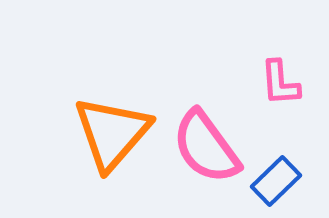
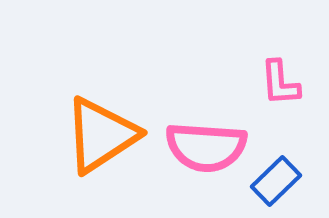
orange triangle: moved 11 px left, 2 px down; rotated 16 degrees clockwise
pink semicircle: rotated 50 degrees counterclockwise
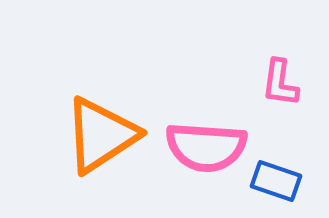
pink L-shape: rotated 12 degrees clockwise
blue rectangle: rotated 63 degrees clockwise
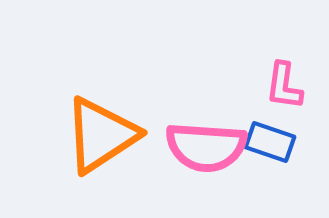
pink L-shape: moved 4 px right, 3 px down
blue rectangle: moved 6 px left, 39 px up
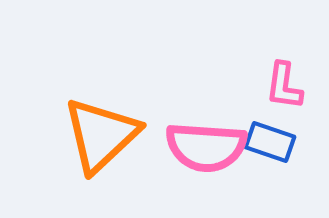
orange triangle: rotated 10 degrees counterclockwise
